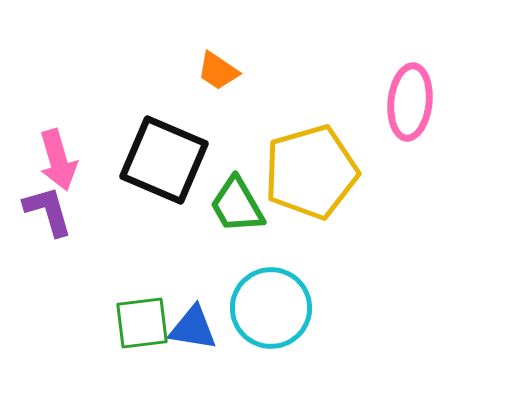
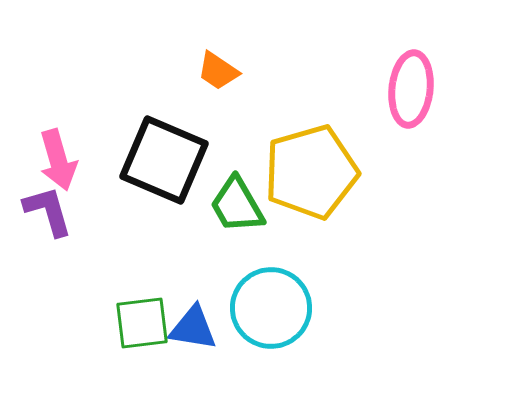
pink ellipse: moved 1 px right, 13 px up
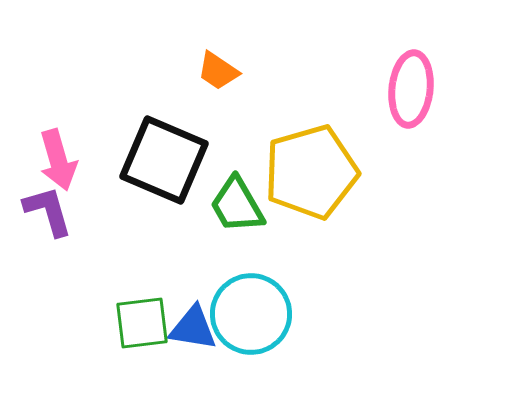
cyan circle: moved 20 px left, 6 px down
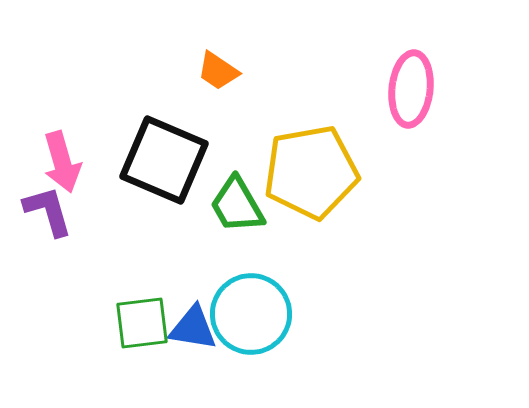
pink arrow: moved 4 px right, 2 px down
yellow pentagon: rotated 6 degrees clockwise
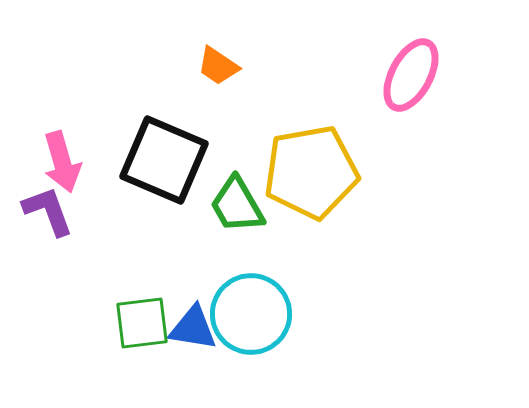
orange trapezoid: moved 5 px up
pink ellipse: moved 14 px up; rotated 22 degrees clockwise
purple L-shape: rotated 4 degrees counterclockwise
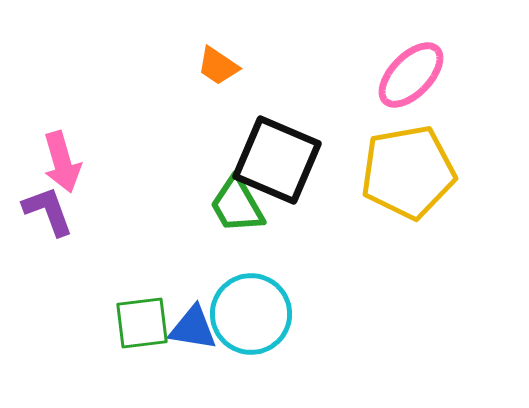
pink ellipse: rotated 16 degrees clockwise
black square: moved 113 px right
yellow pentagon: moved 97 px right
